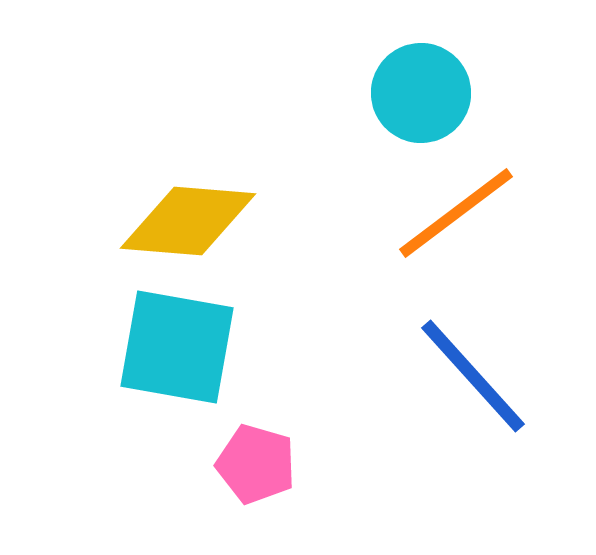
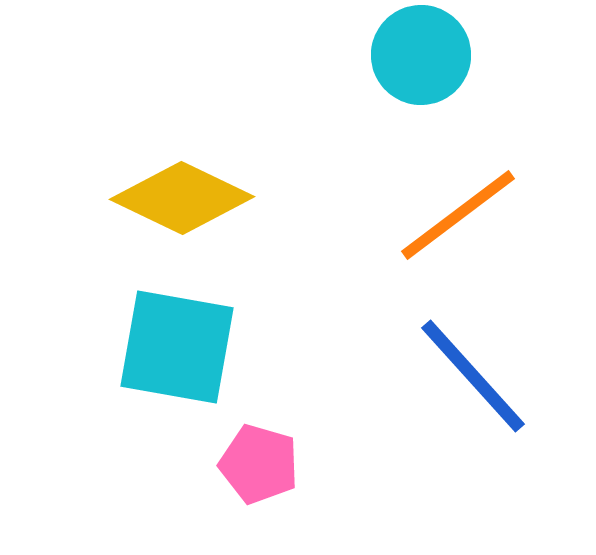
cyan circle: moved 38 px up
orange line: moved 2 px right, 2 px down
yellow diamond: moved 6 px left, 23 px up; rotated 21 degrees clockwise
pink pentagon: moved 3 px right
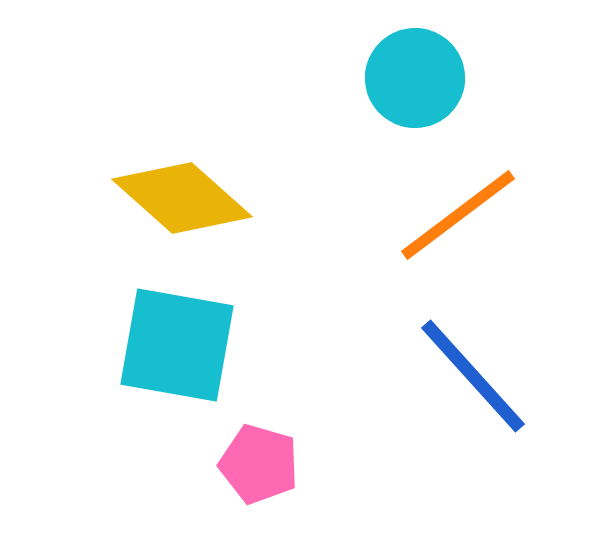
cyan circle: moved 6 px left, 23 px down
yellow diamond: rotated 16 degrees clockwise
cyan square: moved 2 px up
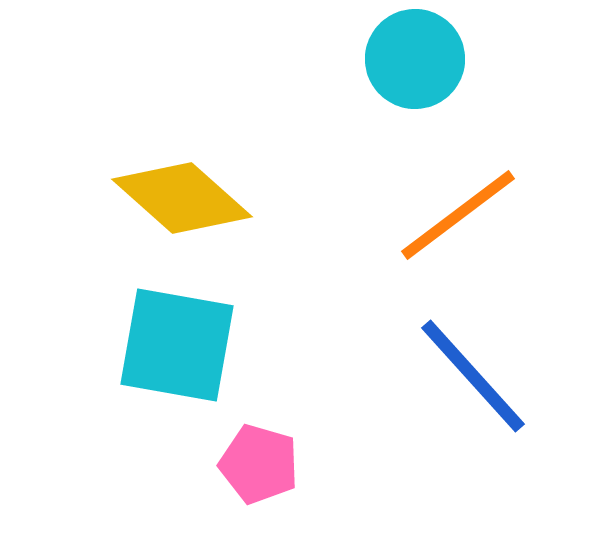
cyan circle: moved 19 px up
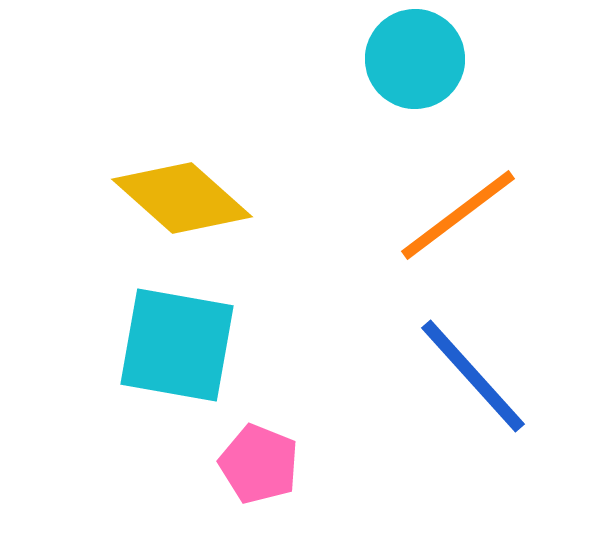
pink pentagon: rotated 6 degrees clockwise
